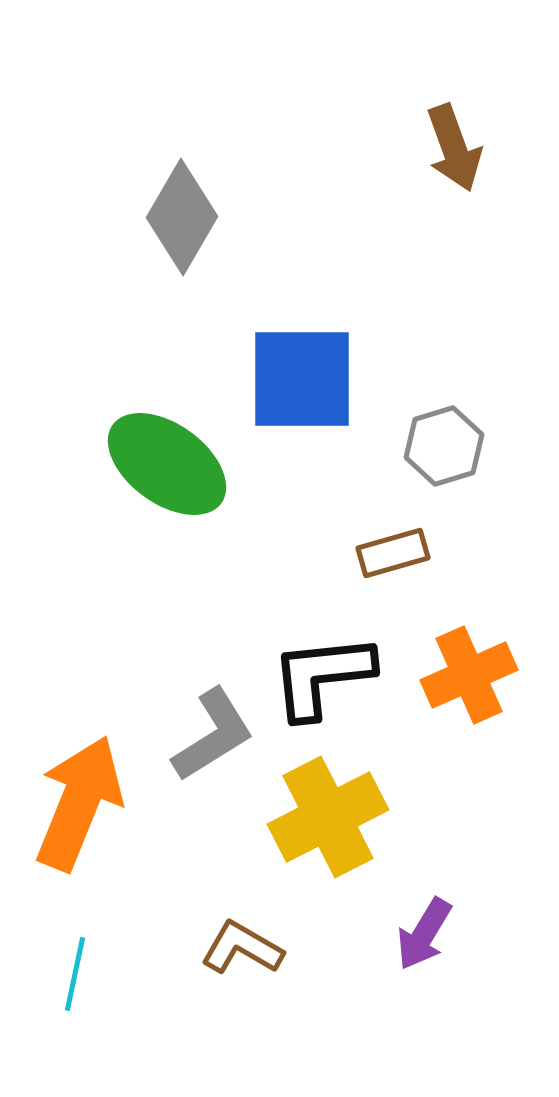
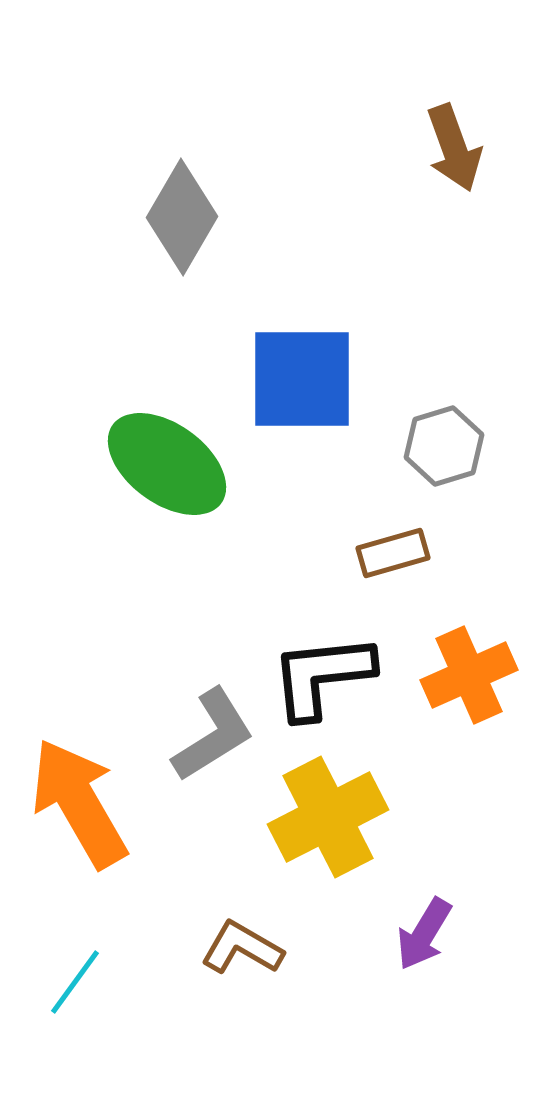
orange arrow: rotated 52 degrees counterclockwise
cyan line: moved 8 px down; rotated 24 degrees clockwise
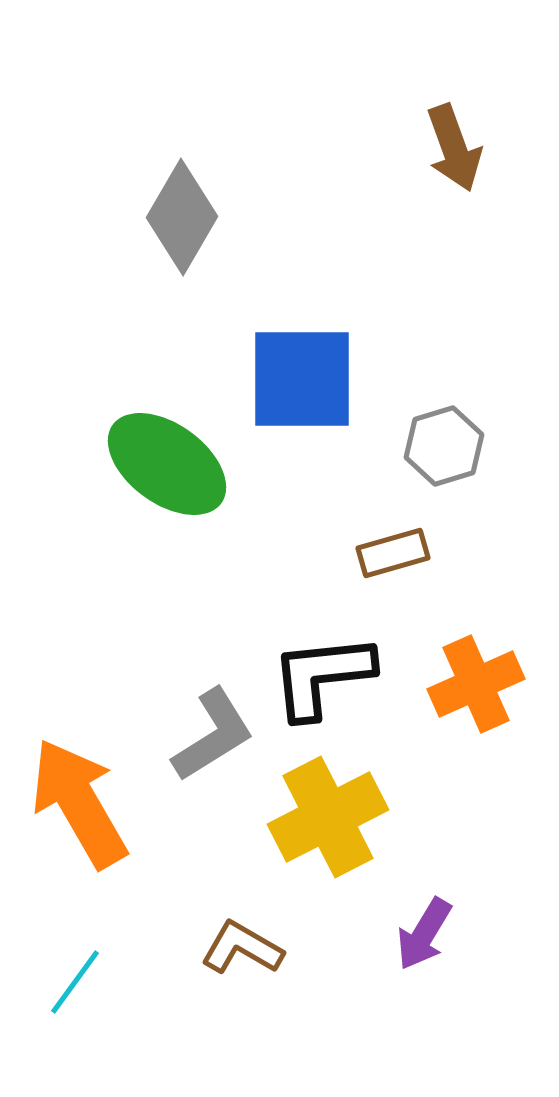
orange cross: moved 7 px right, 9 px down
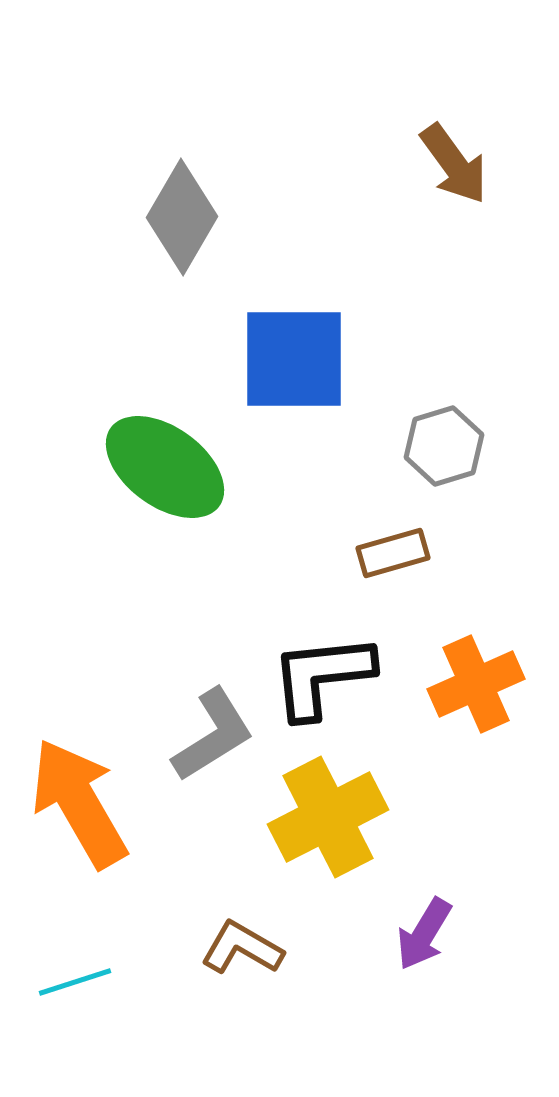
brown arrow: moved 16 px down; rotated 16 degrees counterclockwise
blue square: moved 8 px left, 20 px up
green ellipse: moved 2 px left, 3 px down
cyan line: rotated 36 degrees clockwise
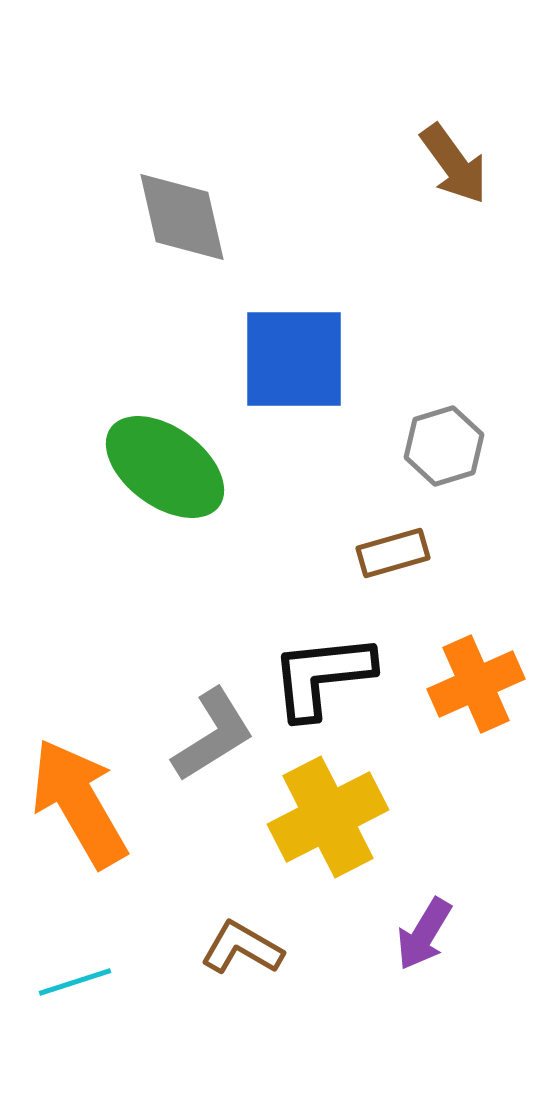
gray diamond: rotated 43 degrees counterclockwise
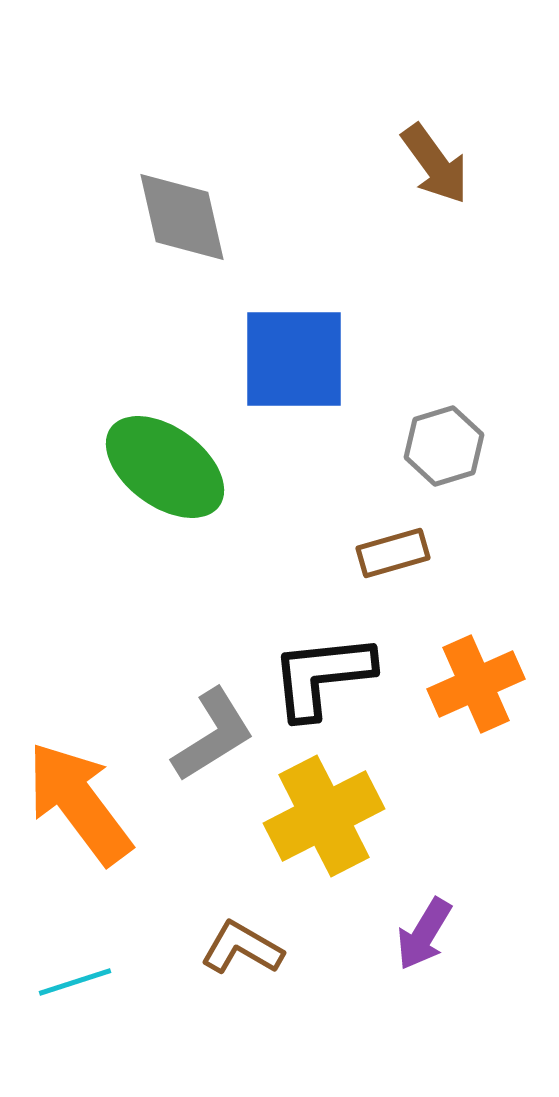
brown arrow: moved 19 px left
orange arrow: rotated 7 degrees counterclockwise
yellow cross: moved 4 px left, 1 px up
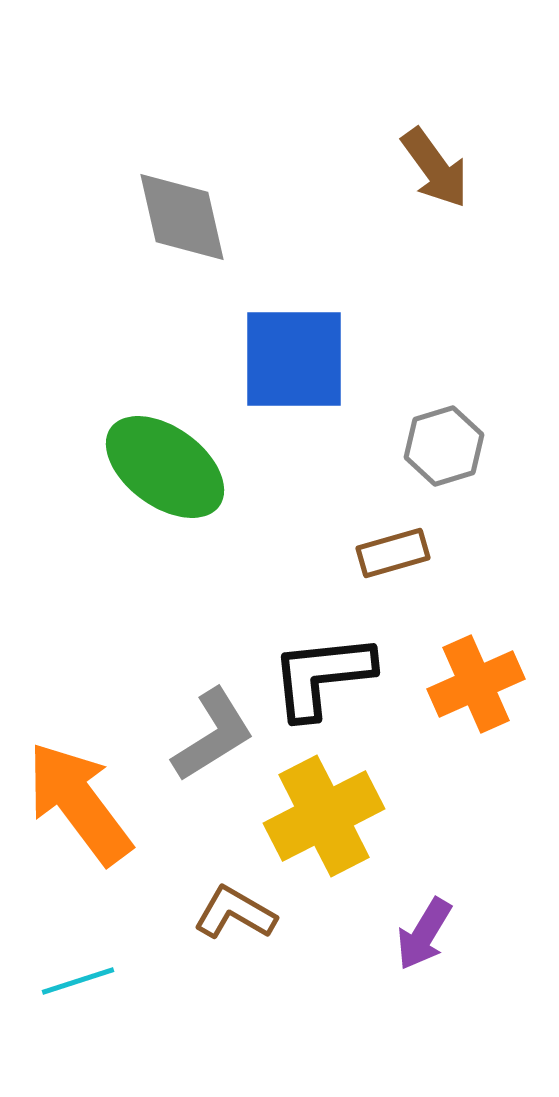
brown arrow: moved 4 px down
brown L-shape: moved 7 px left, 35 px up
cyan line: moved 3 px right, 1 px up
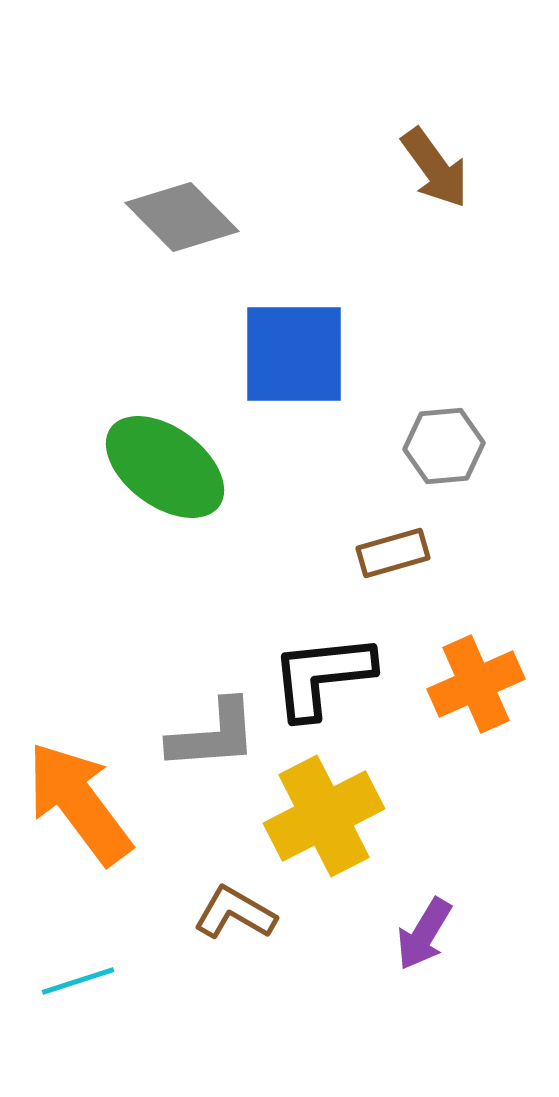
gray diamond: rotated 32 degrees counterclockwise
blue square: moved 5 px up
gray hexagon: rotated 12 degrees clockwise
gray L-shape: rotated 28 degrees clockwise
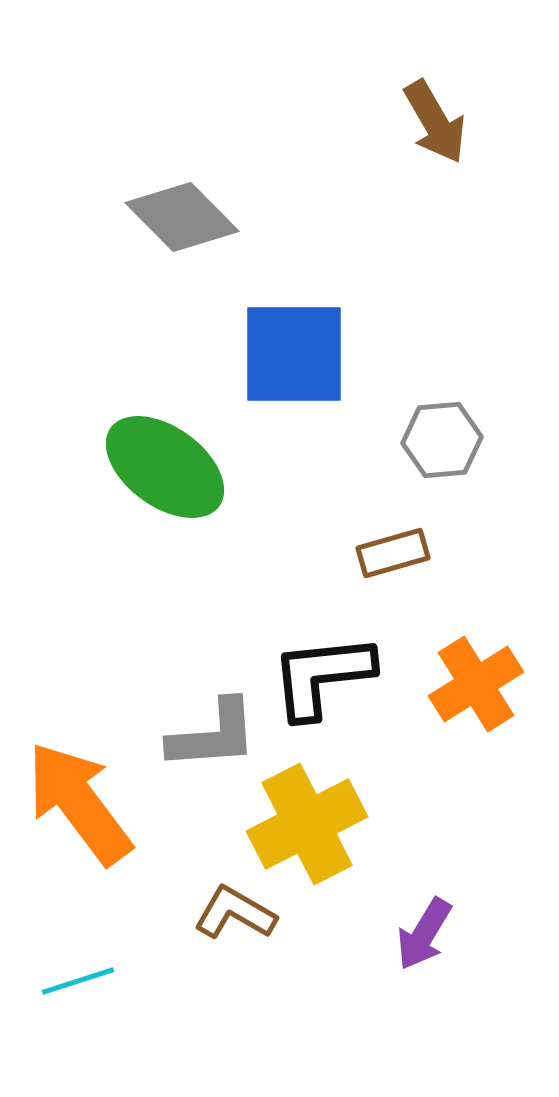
brown arrow: moved 46 px up; rotated 6 degrees clockwise
gray hexagon: moved 2 px left, 6 px up
orange cross: rotated 8 degrees counterclockwise
yellow cross: moved 17 px left, 8 px down
